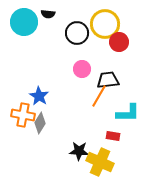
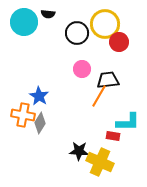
cyan L-shape: moved 9 px down
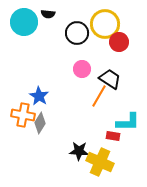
black trapezoid: moved 2 px right, 1 px up; rotated 40 degrees clockwise
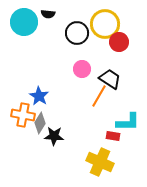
black star: moved 25 px left, 15 px up
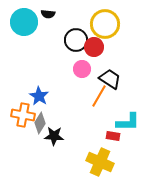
black circle: moved 1 px left, 7 px down
red circle: moved 25 px left, 5 px down
